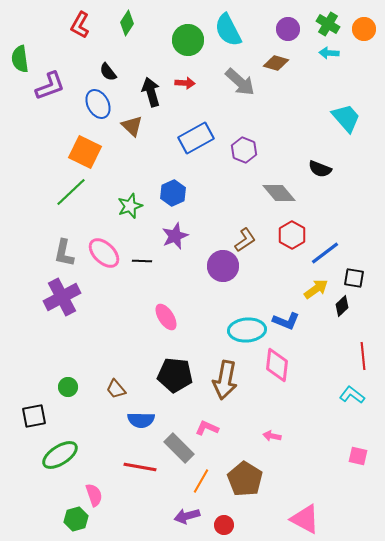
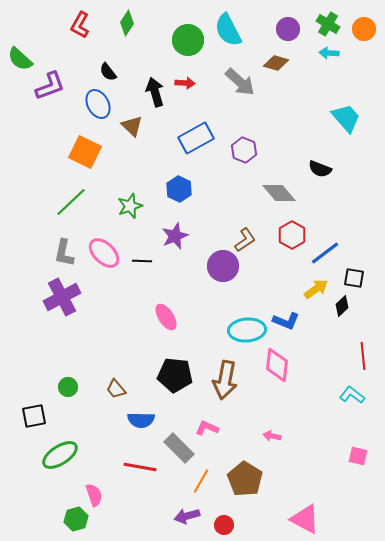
green semicircle at (20, 59): rotated 40 degrees counterclockwise
black arrow at (151, 92): moved 4 px right
green line at (71, 192): moved 10 px down
blue hexagon at (173, 193): moved 6 px right, 4 px up; rotated 10 degrees counterclockwise
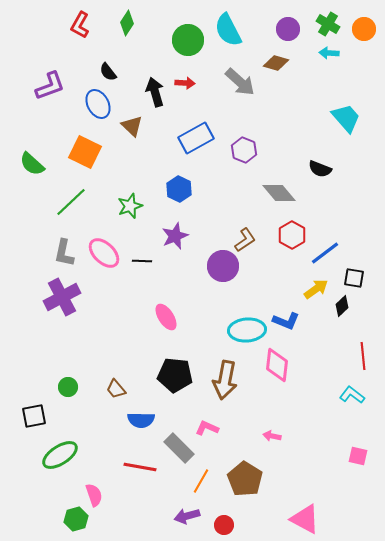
green semicircle at (20, 59): moved 12 px right, 105 px down
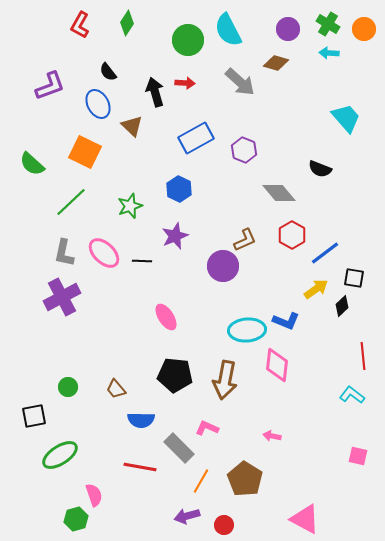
brown L-shape at (245, 240): rotated 10 degrees clockwise
